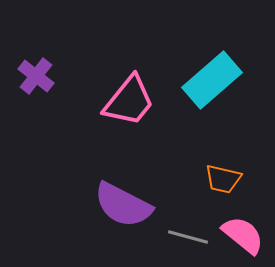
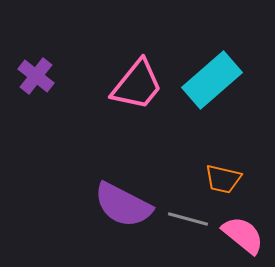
pink trapezoid: moved 8 px right, 16 px up
gray line: moved 18 px up
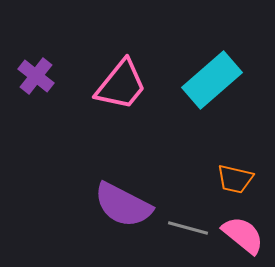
pink trapezoid: moved 16 px left
orange trapezoid: moved 12 px right
gray line: moved 9 px down
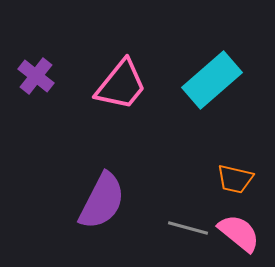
purple semicircle: moved 21 px left, 4 px up; rotated 90 degrees counterclockwise
pink semicircle: moved 4 px left, 2 px up
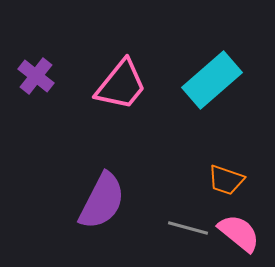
orange trapezoid: moved 9 px left, 1 px down; rotated 6 degrees clockwise
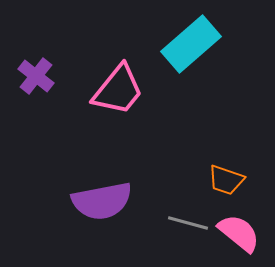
cyan rectangle: moved 21 px left, 36 px up
pink trapezoid: moved 3 px left, 5 px down
purple semicircle: rotated 52 degrees clockwise
gray line: moved 5 px up
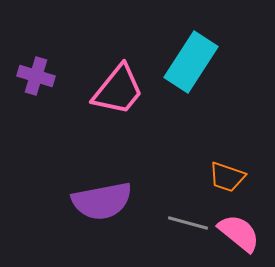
cyan rectangle: moved 18 px down; rotated 16 degrees counterclockwise
purple cross: rotated 21 degrees counterclockwise
orange trapezoid: moved 1 px right, 3 px up
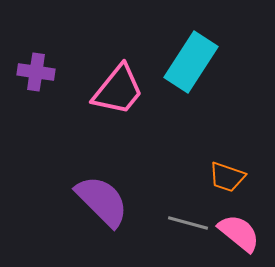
purple cross: moved 4 px up; rotated 9 degrees counterclockwise
purple semicircle: rotated 124 degrees counterclockwise
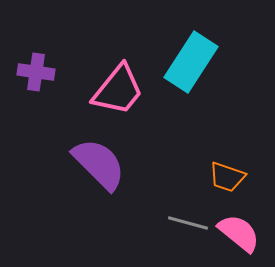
purple semicircle: moved 3 px left, 37 px up
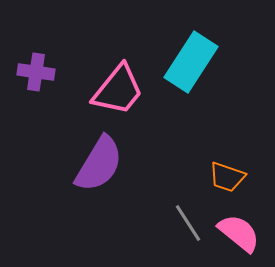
purple semicircle: rotated 76 degrees clockwise
gray line: rotated 42 degrees clockwise
